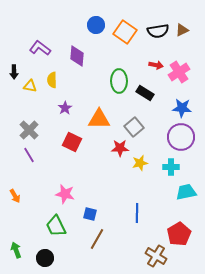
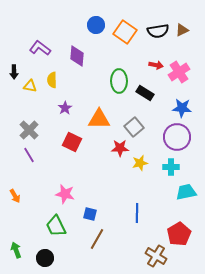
purple circle: moved 4 px left
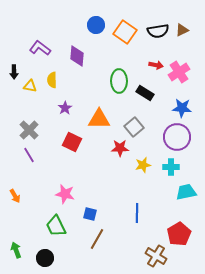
yellow star: moved 3 px right, 2 px down
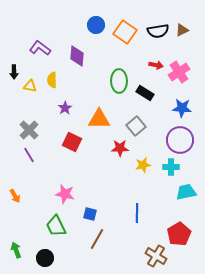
gray square: moved 2 px right, 1 px up
purple circle: moved 3 px right, 3 px down
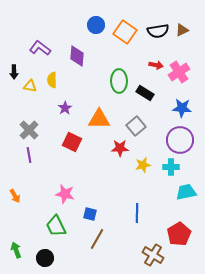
purple line: rotated 21 degrees clockwise
brown cross: moved 3 px left, 1 px up
